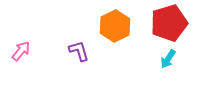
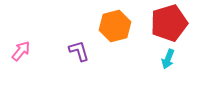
orange hexagon: rotated 12 degrees clockwise
cyan arrow: rotated 12 degrees counterclockwise
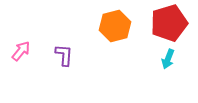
purple L-shape: moved 15 px left, 4 px down; rotated 20 degrees clockwise
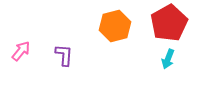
red pentagon: rotated 12 degrees counterclockwise
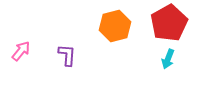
purple L-shape: moved 3 px right
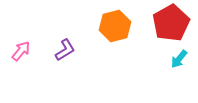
red pentagon: moved 2 px right
purple L-shape: moved 2 px left, 5 px up; rotated 55 degrees clockwise
cyan arrow: moved 11 px right; rotated 18 degrees clockwise
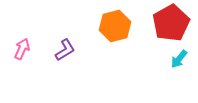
pink arrow: moved 1 px right, 2 px up; rotated 15 degrees counterclockwise
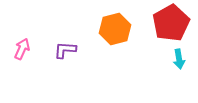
orange hexagon: moved 3 px down
purple L-shape: rotated 145 degrees counterclockwise
cyan arrow: rotated 48 degrees counterclockwise
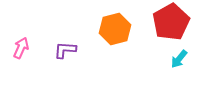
red pentagon: moved 1 px up
pink arrow: moved 1 px left, 1 px up
cyan arrow: rotated 48 degrees clockwise
